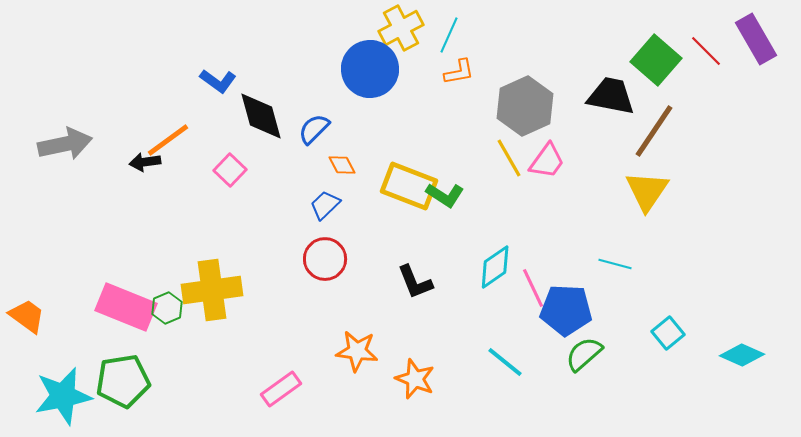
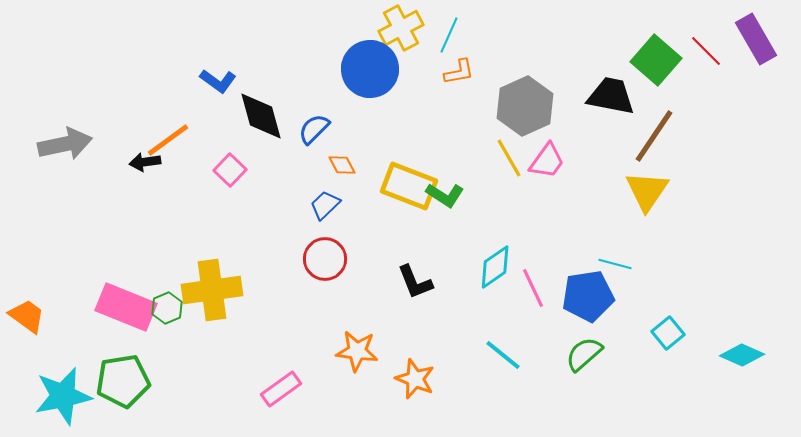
brown line at (654, 131): moved 5 px down
blue pentagon at (566, 310): moved 22 px right, 14 px up; rotated 12 degrees counterclockwise
cyan line at (505, 362): moved 2 px left, 7 px up
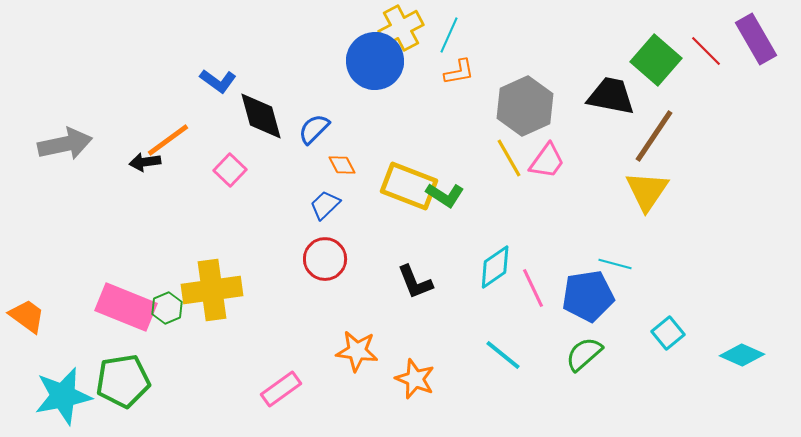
blue circle at (370, 69): moved 5 px right, 8 px up
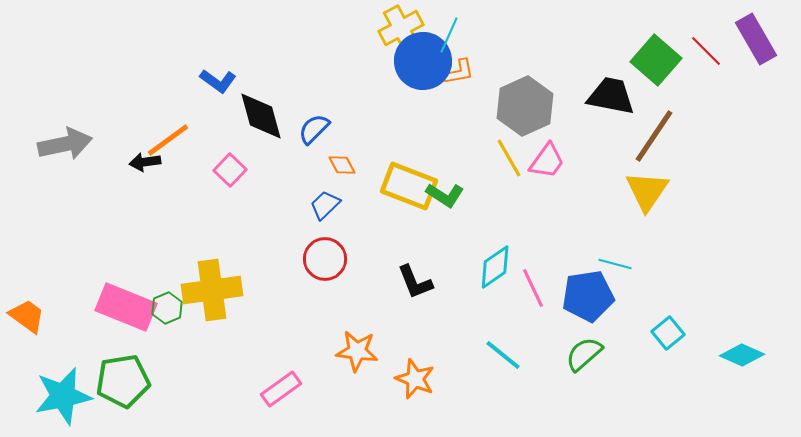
blue circle at (375, 61): moved 48 px right
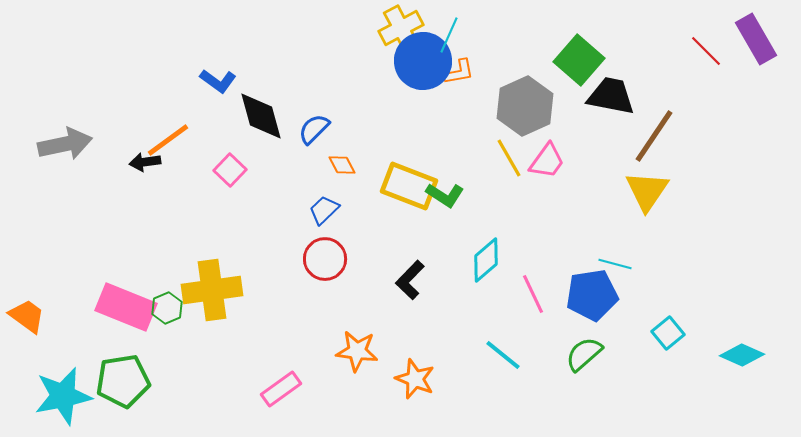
green square at (656, 60): moved 77 px left
blue trapezoid at (325, 205): moved 1 px left, 5 px down
cyan diamond at (495, 267): moved 9 px left, 7 px up; rotated 6 degrees counterclockwise
black L-shape at (415, 282): moved 5 px left, 2 px up; rotated 66 degrees clockwise
pink line at (533, 288): moved 6 px down
blue pentagon at (588, 296): moved 4 px right, 1 px up
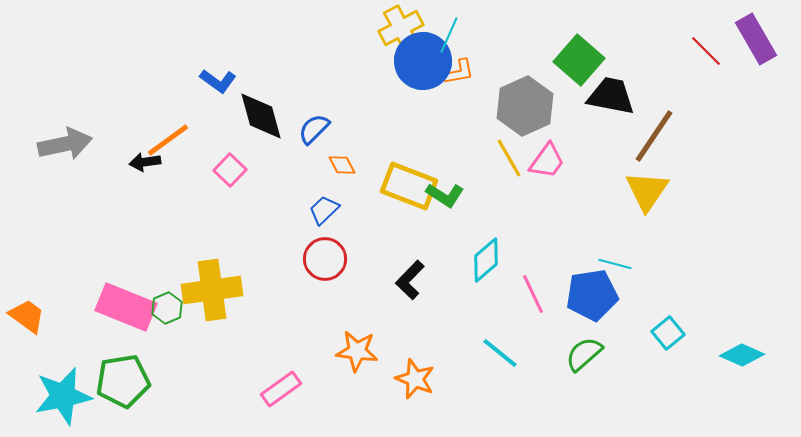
cyan line at (503, 355): moved 3 px left, 2 px up
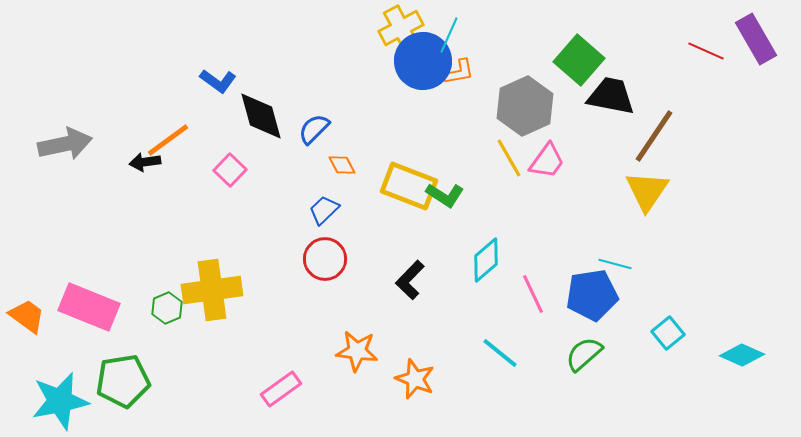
red line at (706, 51): rotated 21 degrees counterclockwise
pink rectangle at (126, 307): moved 37 px left
cyan star at (63, 396): moved 3 px left, 5 px down
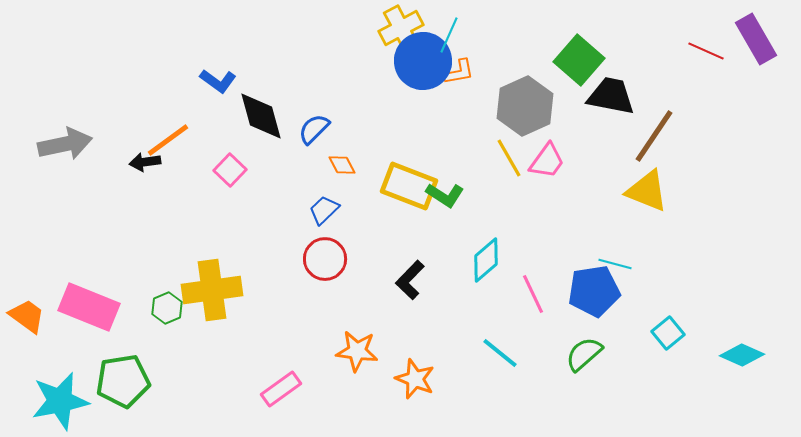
yellow triangle at (647, 191): rotated 42 degrees counterclockwise
blue pentagon at (592, 295): moved 2 px right, 4 px up
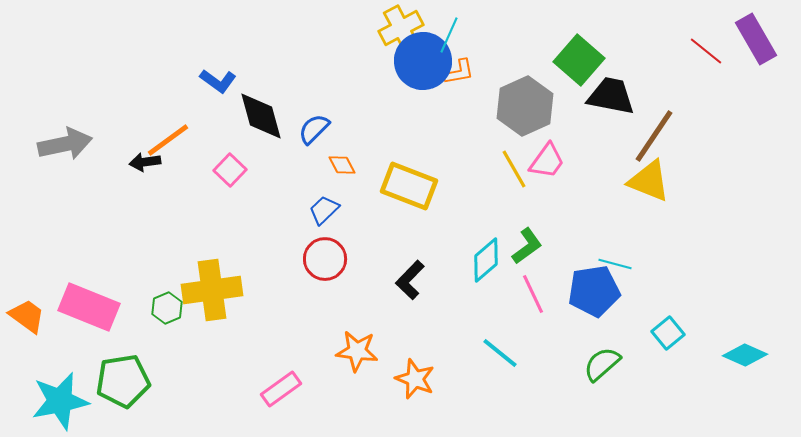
red line at (706, 51): rotated 15 degrees clockwise
yellow line at (509, 158): moved 5 px right, 11 px down
yellow triangle at (647, 191): moved 2 px right, 10 px up
green L-shape at (445, 195): moved 82 px right, 51 px down; rotated 69 degrees counterclockwise
green semicircle at (584, 354): moved 18 px right, 10 px down
cyan diamond at (742, 355): moved 3 px right
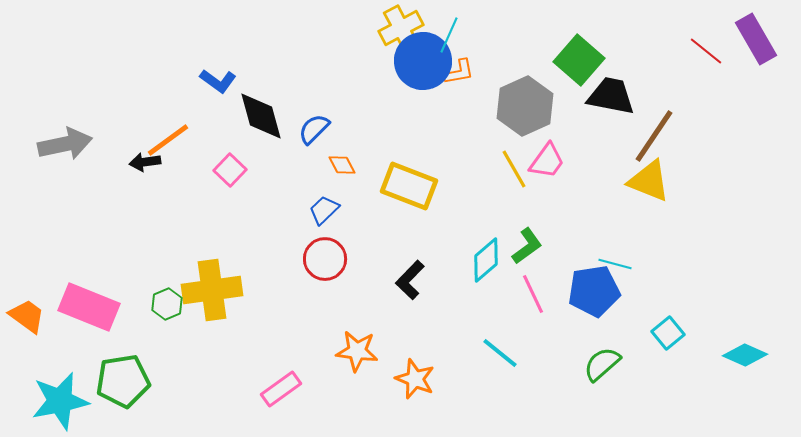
green hexagon at (167, 308): moved 4 px up
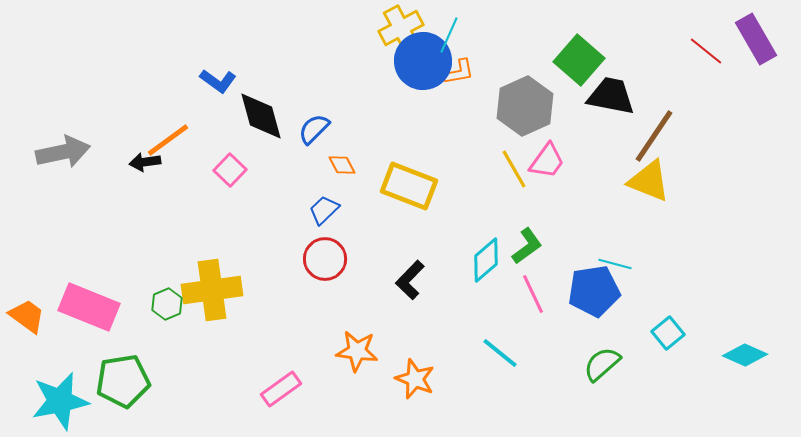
gray arrow at (65, 144): moved 2 px left, 8 px down
